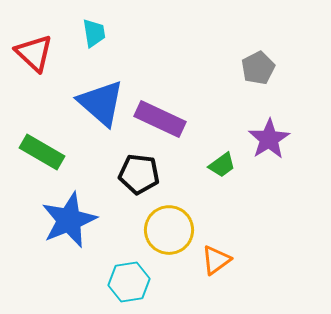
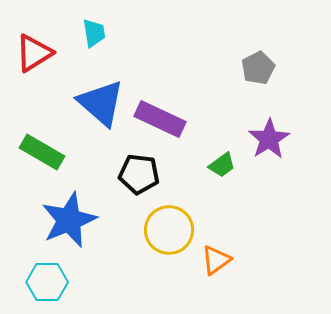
red triangle: rotated 45 degrees clockwise
cyan hexagon: moved 82 px left; rotated 9 degrees clockwise
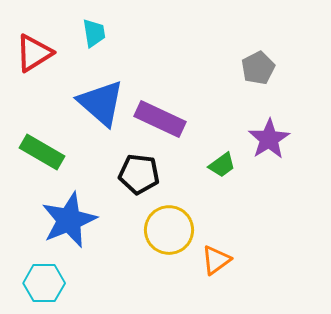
cyan hexagon: moved 3 px left, 1 px down
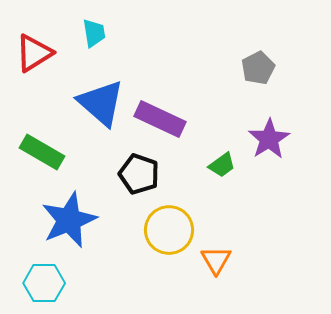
black pentagon: rotated 12 degrees clockwise
orange triangle: rotated 24 degrees counterclockwise
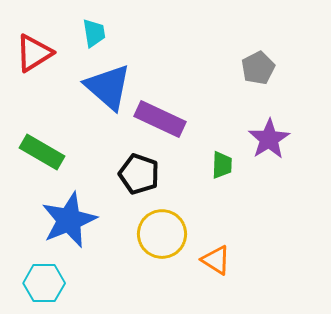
blue triangle: moved 7 px right, 16 px up
green trapezoid: rotated 52 degrees counterclockwise
yellow circle: moved 7 px left, 4 px down
orange triangle: rotated 28 degrees counterclockwise
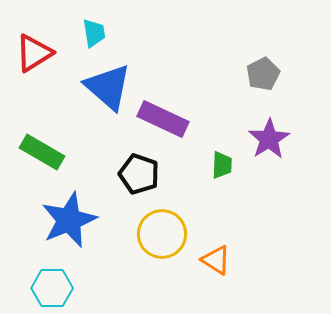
gray pentagon: moved 5 px right, 6 px down
purple rectangle: moved 3 px right
cyan hexagon: moved 8 px right, 5 px down
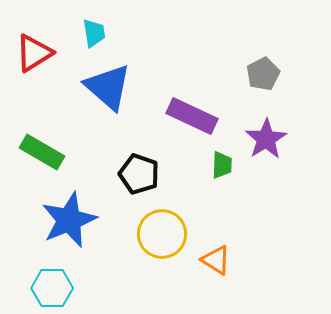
purple rectangle: moved 29 px right, 3 px up
purple star: moved 3 px left
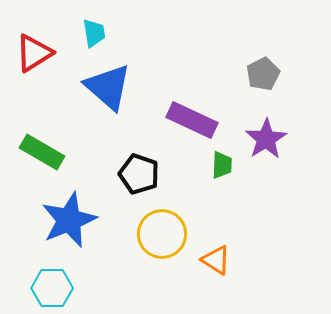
purple rectangle: moved 4 px down
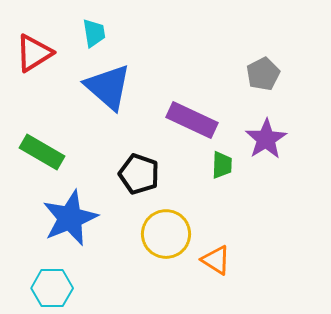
blue star: moved 1 px right, 2 px up
yellow circle: moved 4 px right
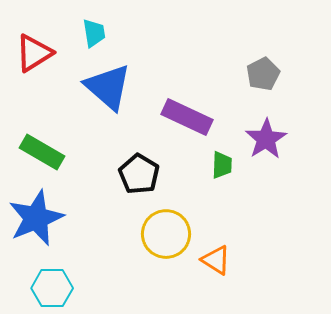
purple rectangle: moved 5 px left, 3 px up
black pentagon: rotated 12 degrees clockwise
blue star: moved 34 px left
